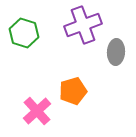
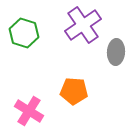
purple cross: rotated 15 degrees counterclockwise
orange pentagon: moved 1 px right; rotated 20 degrees clockwise
pink cross: moved 8 px left; rotated 16 degrees counterclockwise
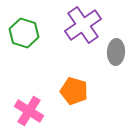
orange pentagon: rotated 12 degrees clockwise
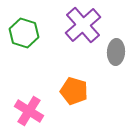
purple cross: rotated 6 degrees counterclockwise
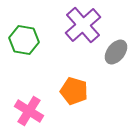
green hexagon: moved 7 px down; rotated 8 degrees counterclockwise
gray ellipse: rotated 35 degrees clockwise
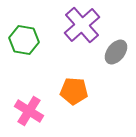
purple cross: moved 1 px left
orange pentagon: rotated 12 degrees counterclockwise
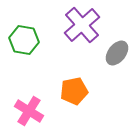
gray ellipse: moved 1 px right, 1 px down
orange pentagon: rotated 16 degrees counterclockwise
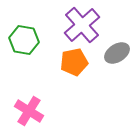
gray ellipse: rotated 20 degrees clockwise
orange pentagon: moved 29 px up
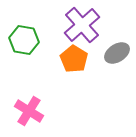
orange pentagon: moved 3 px up; rotated 28 degrees counterclockwise
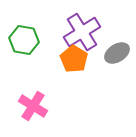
purple cross: moved 7 px down; rotated 9 degrees clockwise
pink cross: moved 4 px right, 5 px up
